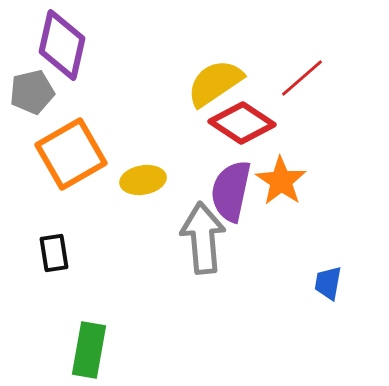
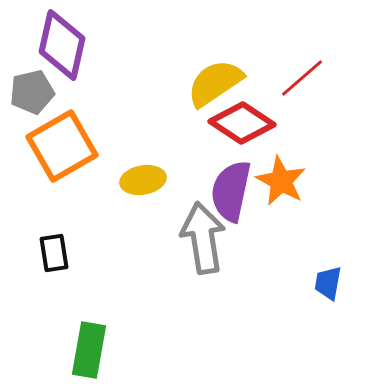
orange square: moved 9 px left, 8 px up
orange star: rotated 6 degrees counterclockwise
gray arrow: rotated 4 degrees counterclockwise
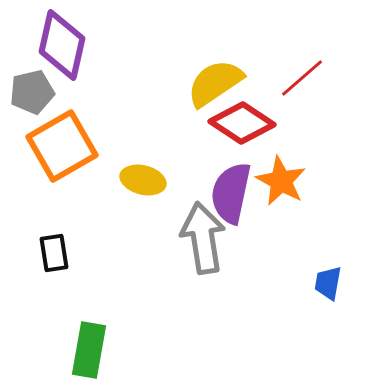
yellow ellipse: rotated 24 degrees clockwise
purple semicircle: moved 2 px down
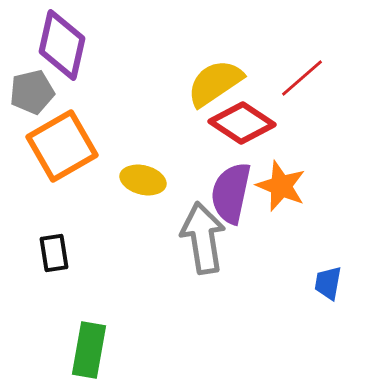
orange star: moved 5 px down; rotated 6 degrees counterclockwise
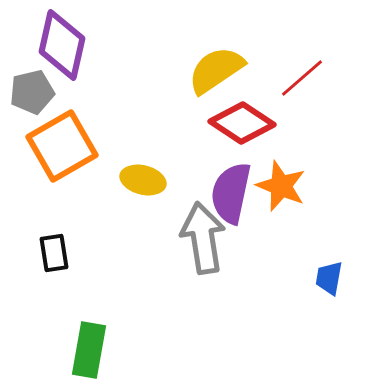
yellow semicircle: moved 1 px right, 13 px up
blue trapezoid: moved 1 px right, 5 px up
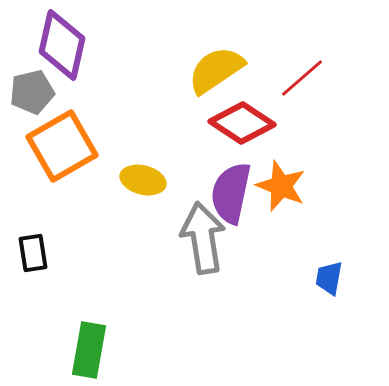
black rectangle: moved 21 px left
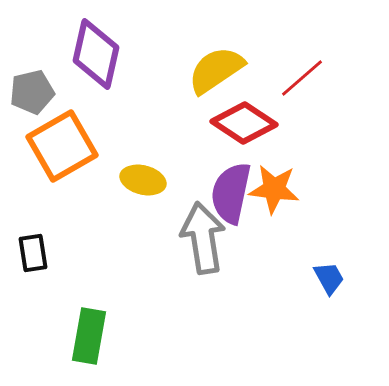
purple diamond: moved 34 px right, 9 px down
red diamond: moved 2 px right
orange star: moved 7 px left, 3 px down; rotated 15 degrees counterclockwise
blue trapezoid: rotated 141 degrees clockwise
green rectangle: moved 14 px up
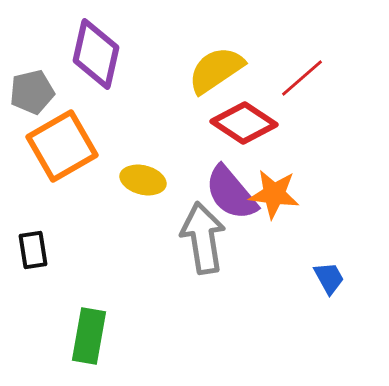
orange star: moved 5 px down
purple semicircle: rotated 52 degrees counterclockwise
black rectangle: moved 3 px up
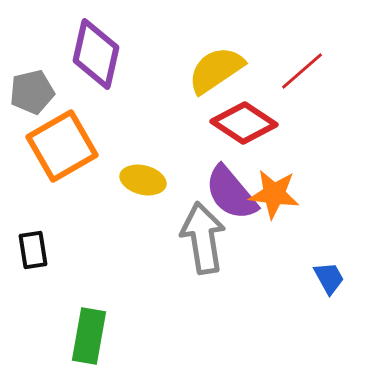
red line: moved 7 px up
